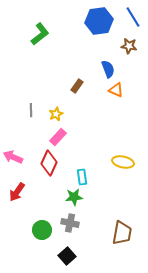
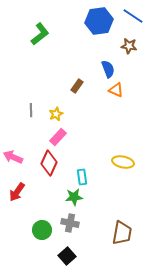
blue line: moved 1 px up; rotated 25 degrees counterclockwise
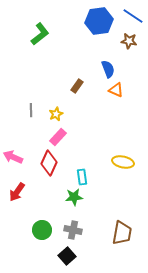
brown star: moved 5 px up
gray cross: moved 3 px right, 7 px down
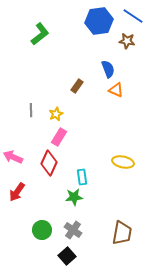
brown star: moved 2 px left
pink rectangle: moved 1 px right; rotated 12 degrees counterclockwise
gray cross: rotated 24 degrees clockwise
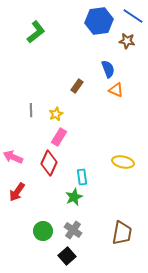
green L-shape: moved 4 px left, 2 px up
green star: rotated 18 degrees counterclockwise
green circle: moved 1 px right, 1 px down
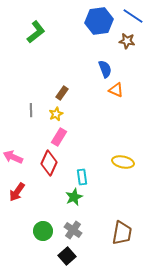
blue semicircle: moved 3 px left
brown rectangle: moved 15 px left, 7 px down
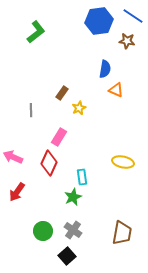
blue semicircle: rotated 30 degrees clockwise
yellow star: moved 23 px right, 6 px up
green star: moved 1 px left
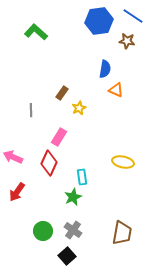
green L-shape: rotated 100 degrees counterclockwise
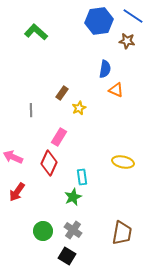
black square: rotated 18 degrees counterclockwise
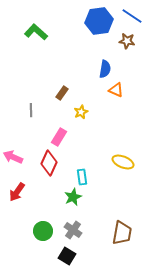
blue line: moved 1 px left
yellow star: moved 2 px right, 4 px down
yellow ellipse: rotated 10 degrees clockwise
